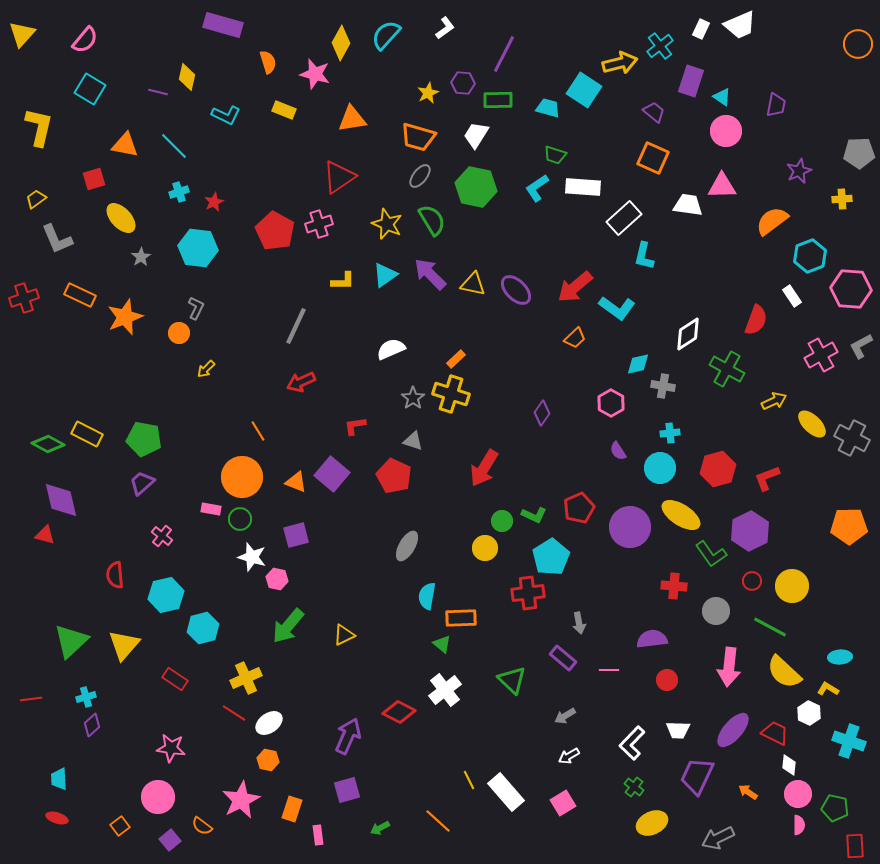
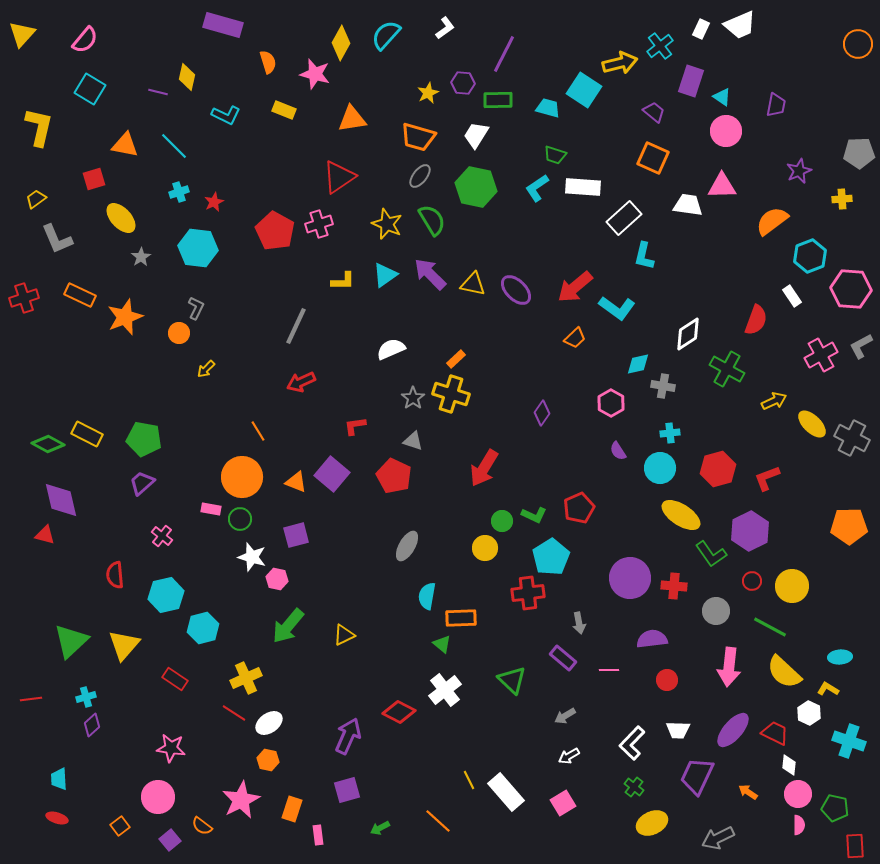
purple circle at (630, 527): moved 51 px down
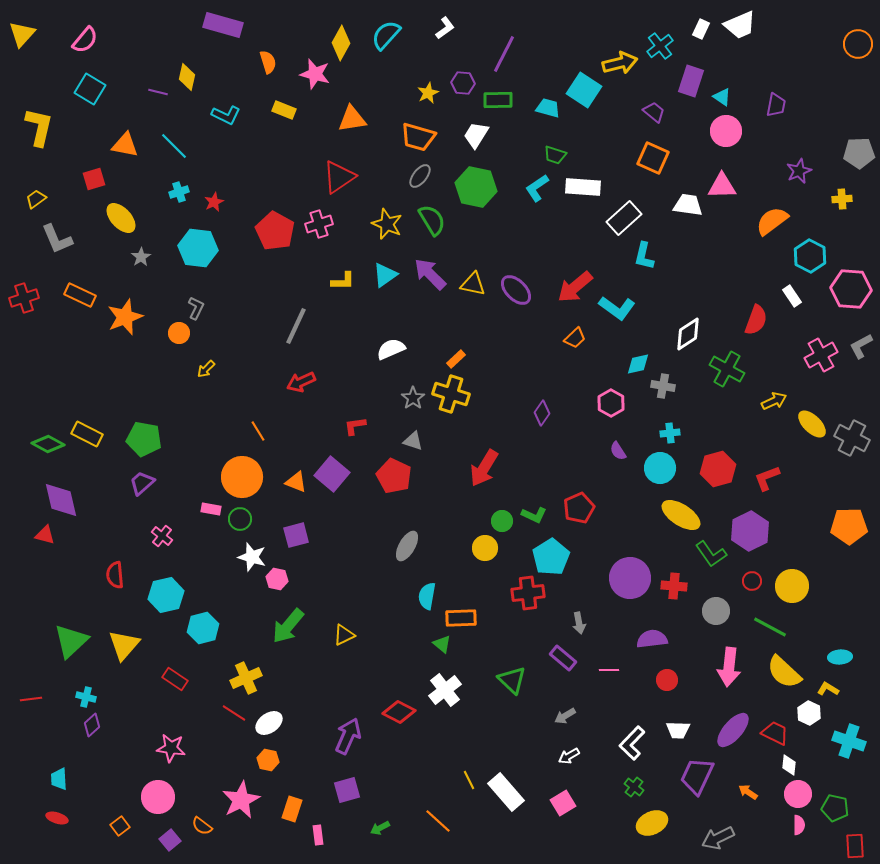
cyan hexagon at (810, 256): rotated 12 degrees counterclockwise
cyan cross at (86, 697): rotated 30 degrees clockwise
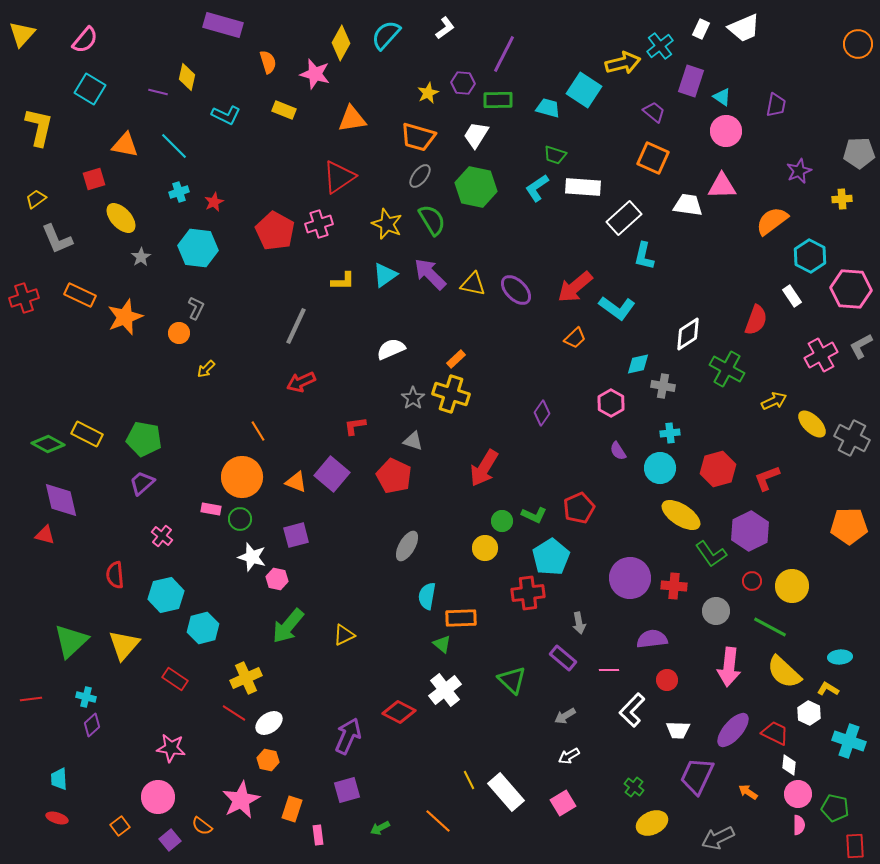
white trapezoid at (740, 25): moved 4 px right, 3 px down
yellow arrow at (620, 63): moved 3 px right
white L-shape at (632, 743): moved 33 px up
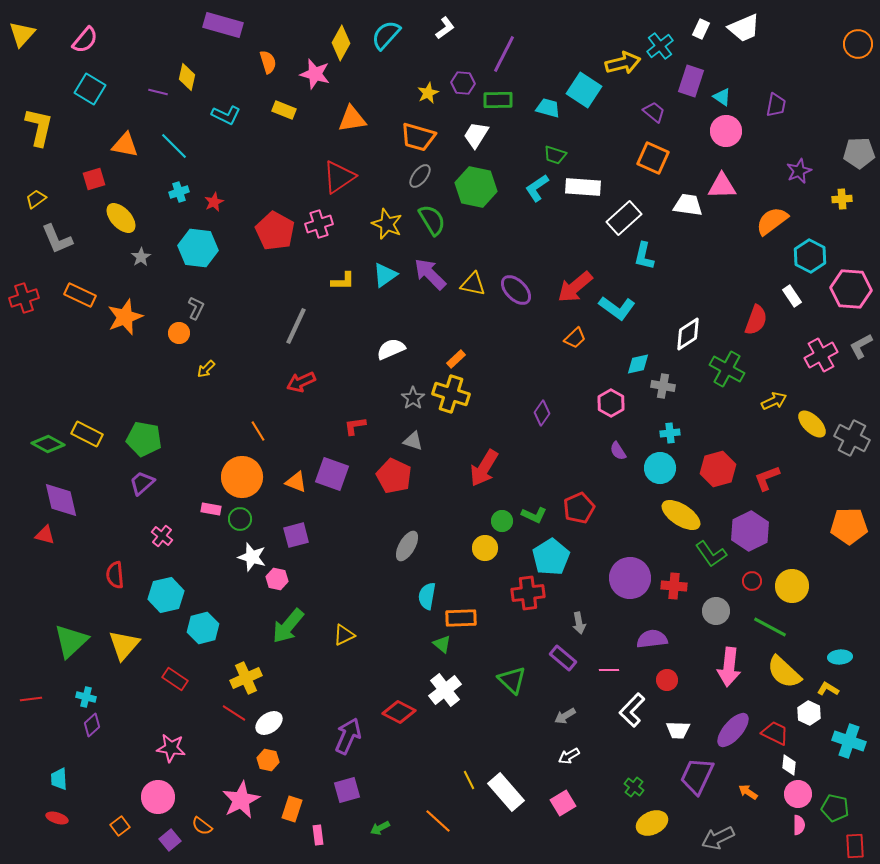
purple square at (332, 474): rotated 20 degrees counterclockwise
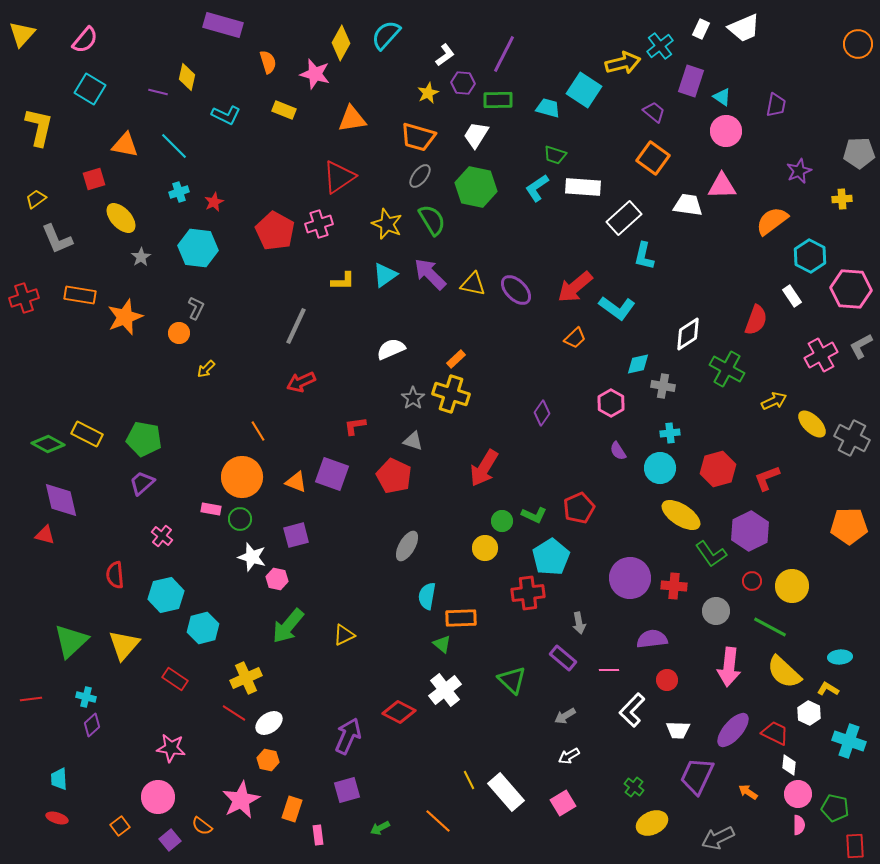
white L-shape at (445, 28): moved 27 px down
orange square at (653, 158): rotated 12 degrees clockwise
orange rectangle at (80, 295): rotated 16 degrees counterclockwise
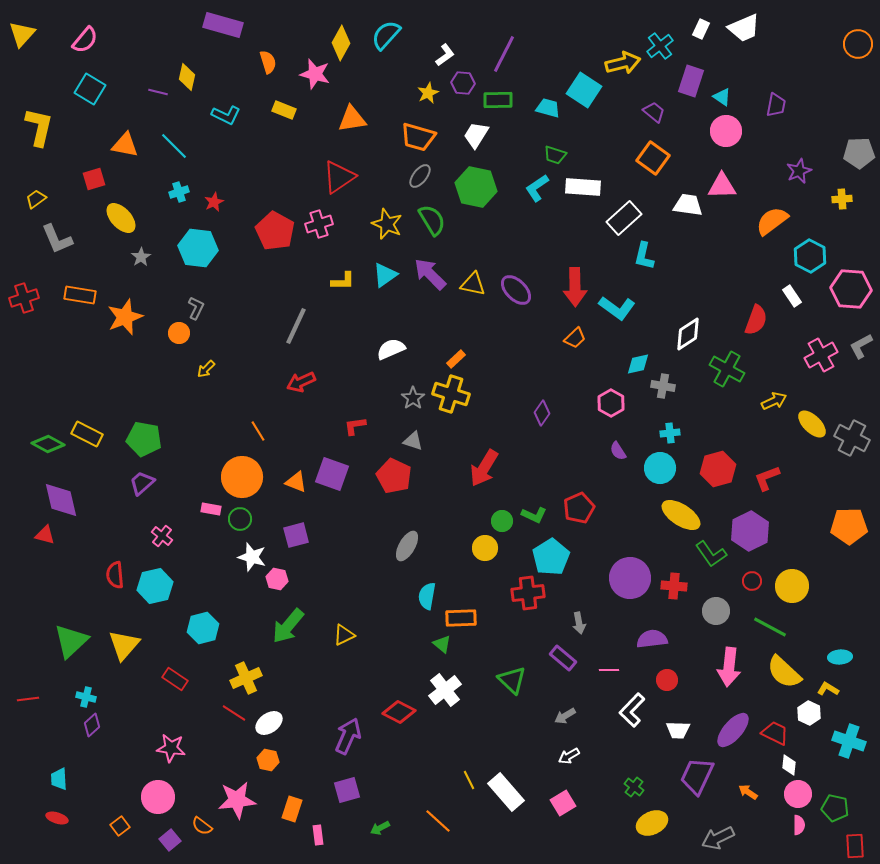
red arrow at (575, 287): rotated 51 degrees counterclockwise
cyan hexagon at (166, 595): moved 11 px left, 9 px up
red line at (31, 699): moved 3 px left
pink star at (241, 800): moved 4 px left; rotated 21 degrees clockwise
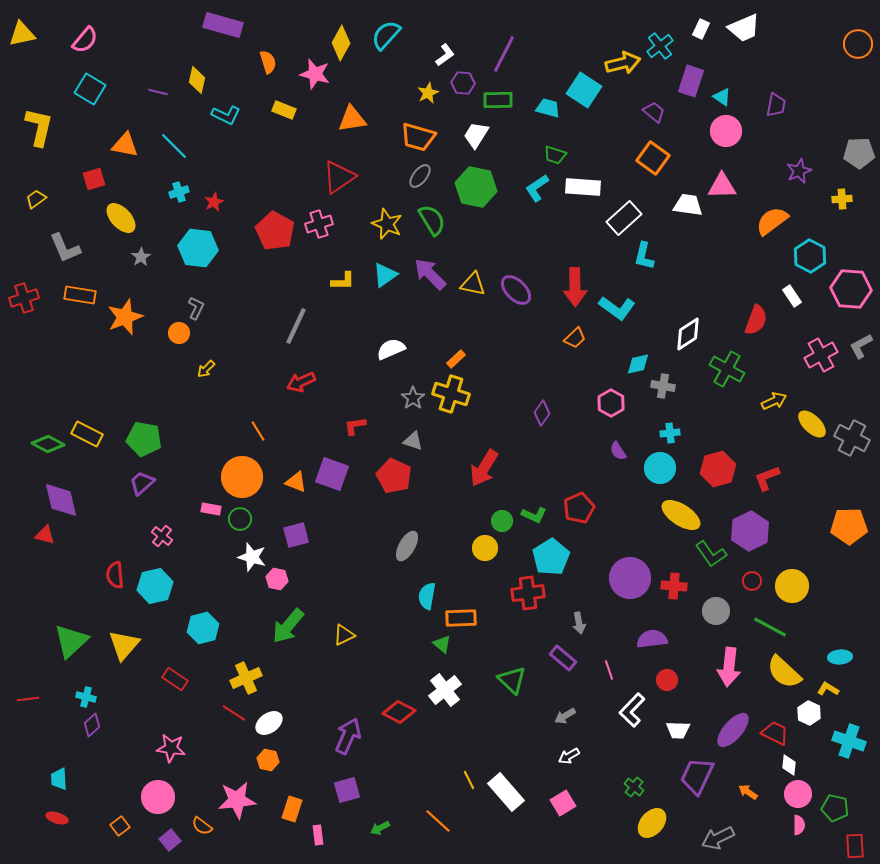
yellow triangle at (22, 34): rotated 36 degrees clockwise
yellow diamond at (187, 77): moved 10 px right, 3 px down
gray L-shape at (57, 239): moved 8 px right, 9 px down
pink line at (609, 670): rotated 72 degrees clockwise
yellow ellipse at (652, 823): rotated 24 degrees counterclockwise
